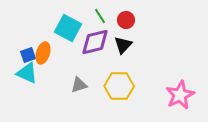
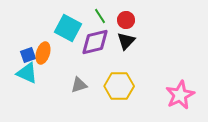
black triangle: moved 3 px right, 4 px up
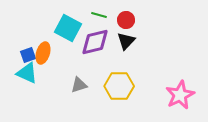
green line: moved 1 px left, 1 px up; rotated 42 degrees counterclockwise
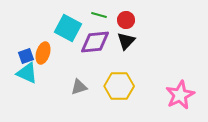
purple diamond: rotated 8 degrees clockwise
blue square: moved 2 px left, 1 px down
gray triangle: moved 2 px down
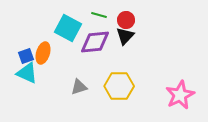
black triangle: moved 1 px left, 5 px up
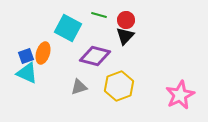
purple diamond: moved 14 px down; rotated 20 degrees clockwise
yellow hexagon: rotated 20 degrees counterclockwise
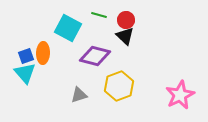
black triangle: rotated 30 degrees counterclockwise
orange ellipse: rotated 15 degrees counterclockwise
cyan triangle: moved 2 px left; rotated 25 degrees clockwise
gray triangle: moved 8 px down
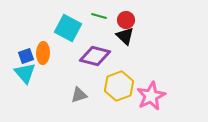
green line: moved 1 px down
pink star: moved 29 px left, 1 px down
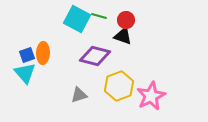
cyan square: moved 9 px right, 9 px up
black triangle: moved 2 px left; rotated 24 degrees counterclockwise
blue square: moved 1 px right, 1 px up
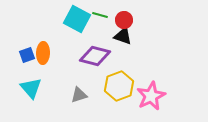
green line: moved 1 px right, 1 px up
red circle: moved 2 px left
cyan triangle: moved 6 px right, 15 px down
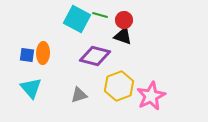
blue square: rotated 28 degrees clockwise
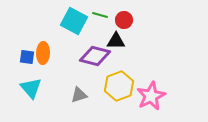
cyan square: moved 3 px left, 2 px down
black triangle: moved 7 px left, 5 px down; rotated 18 degrees counterclockwise
blue square: moved 2 px down
